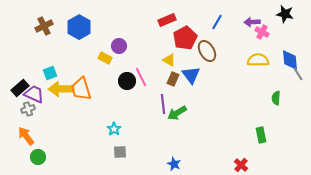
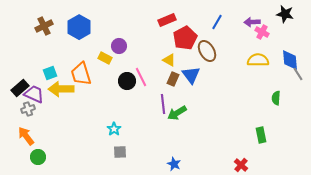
orange trapezoid: moved 15 px up
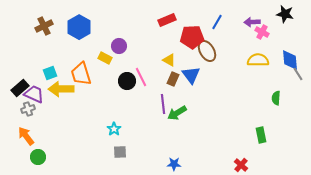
red pentagon: moved 7 px right, 1 px up; rotated 25 degrees clockwise
blue star: rotated 24 degrees counterclockwise
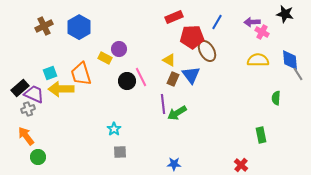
red rectangle: moved 7 px right, 3 px up
purple circle: moved 3 px down
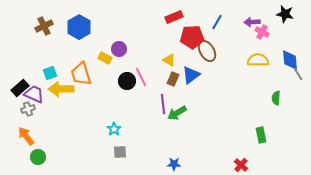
blue triangle: rotated 30 degrees clockwise
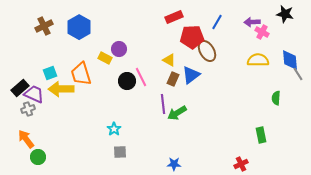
orange arrow: moved 3 px down
red cross: moved 1 px up; rotated 24 degrees clockwise
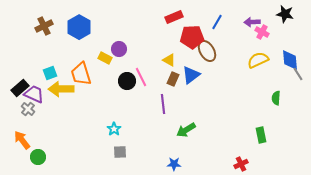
yellow semicircle: rotated 25 degrees counterclockwise
gray cross: rotated 32 degrees counterclockwise
green arrow: moved 9 px right, 17 px down
orange arrow: moved 4 px left, 1 px down
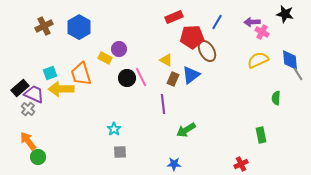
yellow triangle: moved 3 px left
black circle: moved 3 px up
orange arrow: moved 6 px right, 1 px down
